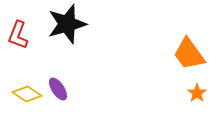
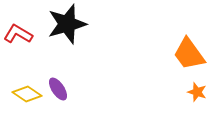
red L-shape: moved 1 px up; rotated 100 degrees clockwise
orange star: moved 1 px up; rotated 18 degrees counterclockwise
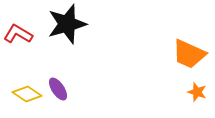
orange trapezoid: rotated 30 degrees counterclockwise
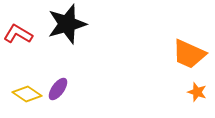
purple ellipse: rotated 70 degrees clockwise
